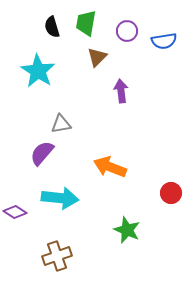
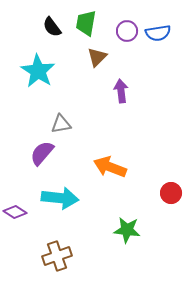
black semicircle: rotated 20 degrees counterclockwise
blue semicircle: moved 6 px left, 8 px up
green star: rotated 16 degrees counterclockwise
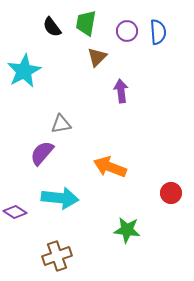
blue semicircle: moved 1 px up; rotated 85 degrees counterclockwise
cyan star: moved 14 px left; rotated 12 degrees clockwise
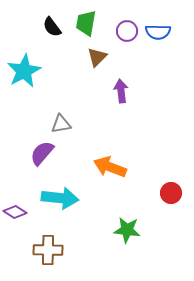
blue semicircle: rotated 95 degrees clockwise
brown cross: moved 9 px left, 6 px up; rotated 20 degrees clockwise
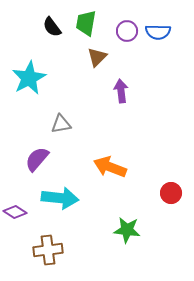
cyan star: moved 5 px right, 7 px down
purple semicircle: moved 5 px left, 6 px down
brown cross: rotated 8 degrees counterclockwise
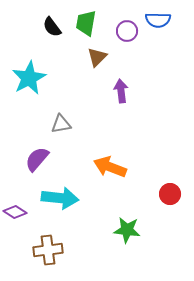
blue semicircle: moved 12 px up
red circle: moved 1 px left, 1 px down
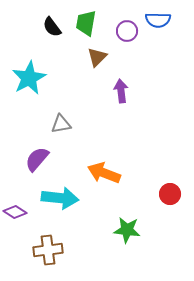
orange arrow: moved 6 px left, 6 px down
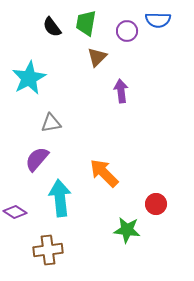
gray triangle: moved 10 px left, 1 px up
orange arrow: rotated 24 degrees clockwise
red circle: moved 14 px left, 10 px down
cyan arrow: rotated 102 degrees counterclockwise
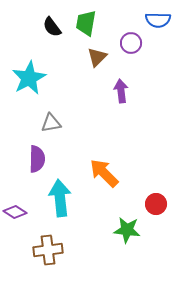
purple circle: moved 4 px right, 12 px down
purple semicircle: rotated 140 degrees clockwise
